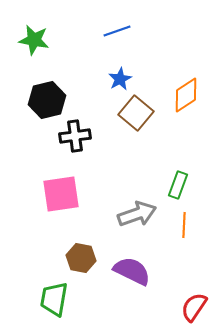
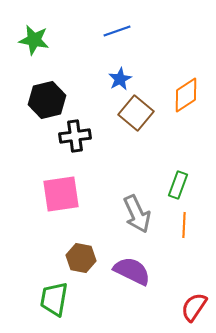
gray arrow: rotated 84 degrees clockwise
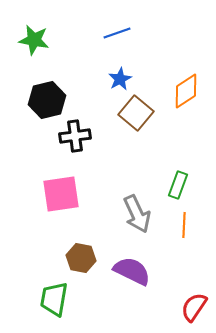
blue line: moved 2 px down
orange diamond: moved 4 px up
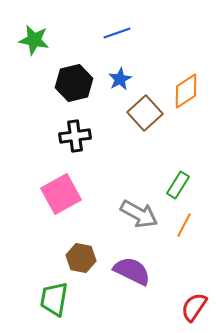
black hexagon: moved 27 px right, 17 px up
brown square: moved 9 px right; rotated 8 degrees clockwise
green rectangle: rotated 12 degrees clockwise
pink square: rotated 21 degrees counterclockwise
gray arrow: moved 2 px right; rotated 36 degrees counterclockwise
orange line: rotated 25 degrees clockwise
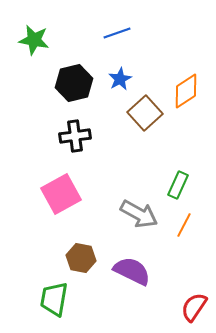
green rectangle: rotated 8 degrees counterclockwise
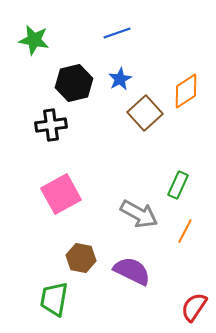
black cross: moved 24 px left, 11 px up
orange line: moved 1 px right, 6 px down
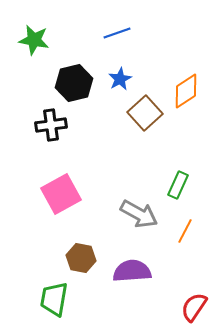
purple semicircle: rotated 30 degrees counterclockwise
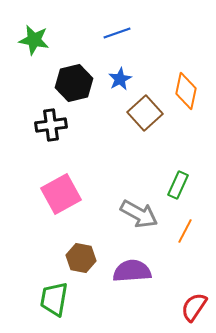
orange diamond: rotated 45 degrees counterclockwise
